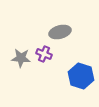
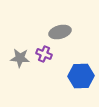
gray star: moved 1 px left
blue hexagon: rotated 20 degrees counterclockwise
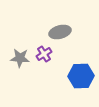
purple cross: rotated 35 degrees clockwise
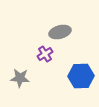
purple cross: moved 1 px right
gray star: moved 20 px down
